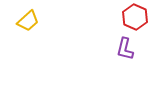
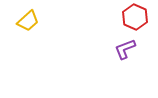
purple L-shape: rotated 55 degrees clockwise
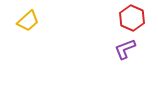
red hexagon: moved 3 px left, 1 px down
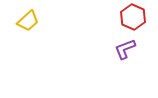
red hexagon: moved 1 px right, 1 px up
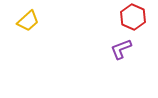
purple L-shape: moved 4 px left
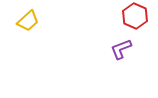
red hexagon: moved 2 px right, 1 px up
